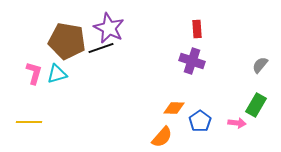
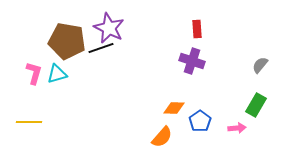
pink arrow: moved 5 px down; rotated 12 degrees counterclockwise
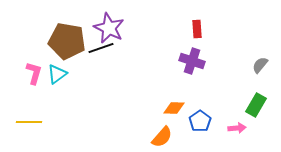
cyan triangle: rotated 20 degrees counterclockwise
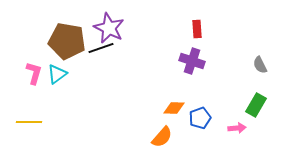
gray semicircle: rotated 66 degrees counterclockwise
blue pentagon: moved 3 px up; rotated 15 degrees clockwise
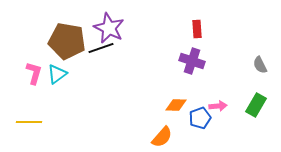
orange diamond: moved 2 px right, 3 px up
pink arrow: moved 19 px left, 22 px up
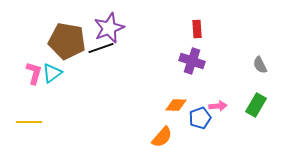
purple star: rotated 24 degrees clockwise
cyan triangle: moved 5 px left, 1 px up
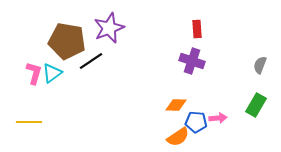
black line: moved 10 px left, 13 px down; rotated 15 degrees counterclockwise
gray semicircle: rotated 48 degrees clockwise
pink arrow: moved 12 px down
blue pentagon: moved 4 px left, 4 px down; rotated 25 degrees clockwise
orange semicircle: moved 16 px right; rotated 15 degrees clockwise
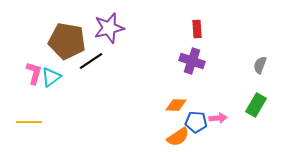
purple star: rotated 8 degrees clockwise
cyan triangle: moved 1 px left, 4 px down
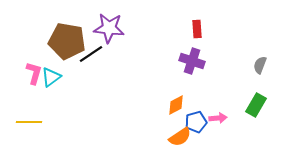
purple star: rotated 20 degrees clockwise
black line: moved 7 px up
orange diamond: rotated 30 degrees counterclockwise
blue pentagon: rotated 20 degrees counterclockwise
orange semicircle: moved 2 px right
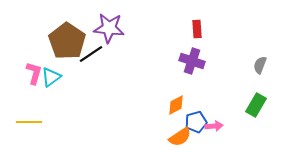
brown pentagon: rotated 24 degrees clockwise
pink arrow: moved 4 px left, 8 px down
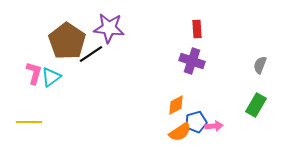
orange semicircle: moved 5 px up
